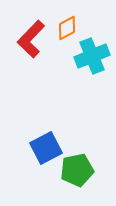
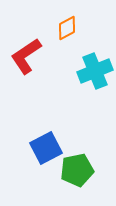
red L-shape: moved 5 px left, 17 px down; rotated 12 degrees clockwise
cyan cross: moved 3 px right, 15 px down
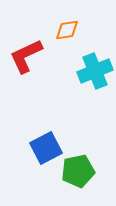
orange diamond: moved 2 px down; rotated 20 degrees clockwise
red L-shape: rotated 9 degrees clockwise
green pentagon: moved 1 px right, 1 px down
